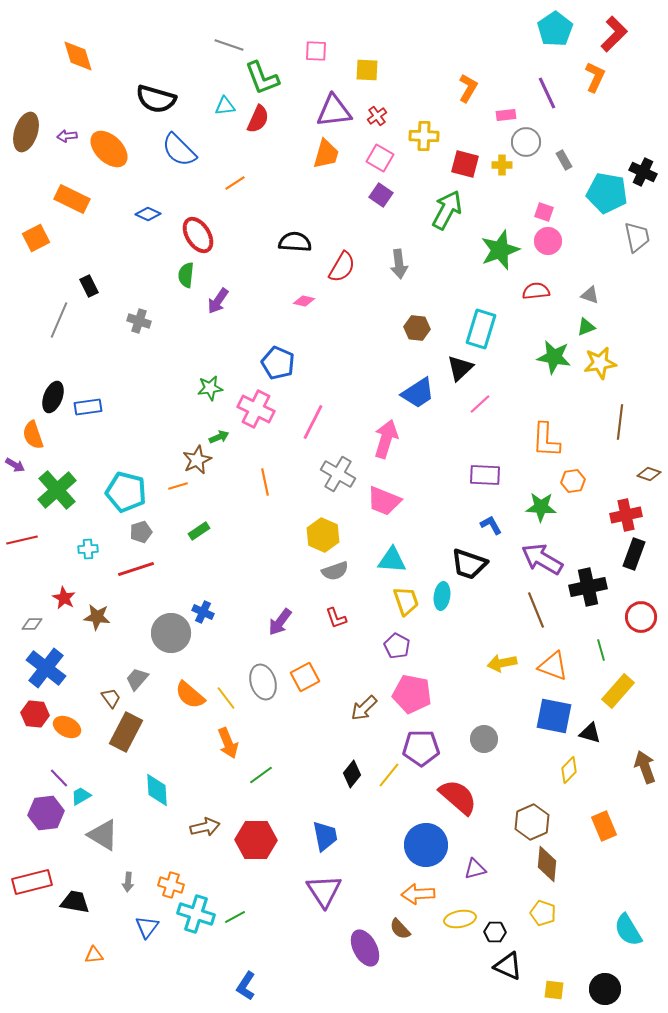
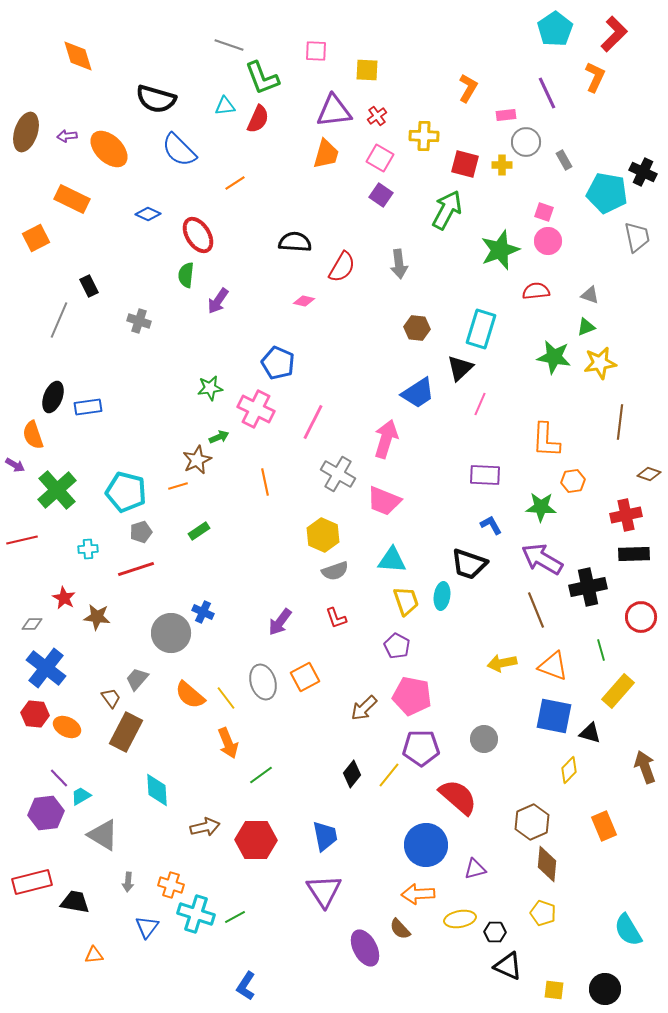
pink line at (480, 404): rotated 25 degrees counterclockwise
black rectangle at (634, 554): rotated 68 degrees clockwise
pink pentagon at (412, 694): moved 2 px down
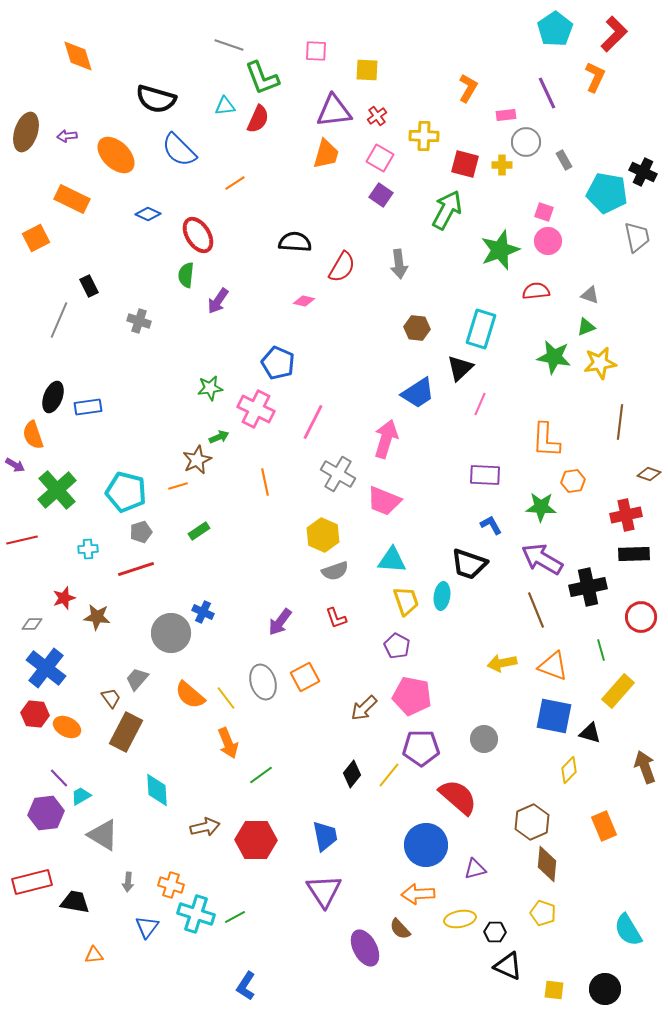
orange ellipse at (109, 149): moved 7 px right, 6 px down
red star at (64, 598): rotated 25 degrees clockwise
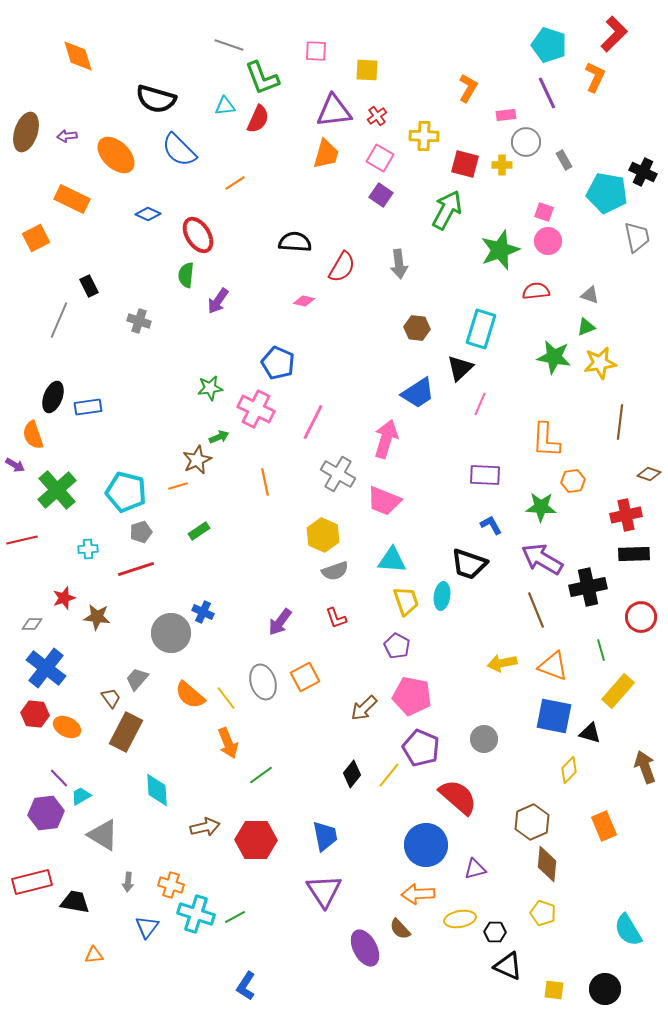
cyan pentagon at (555, 29): moved 6 px left, 16 px down; rotated 20 degrees counterclockwise
purple pentagon at (421, 748): rotated 24 degrees clockwise
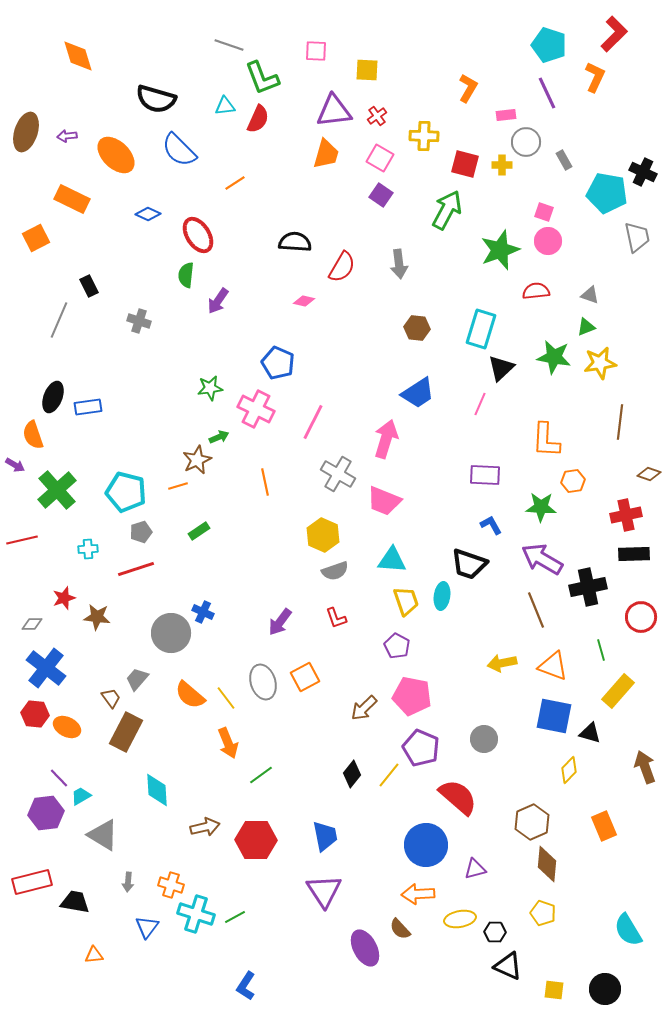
black triangle at (460, 368): moved 41 px right
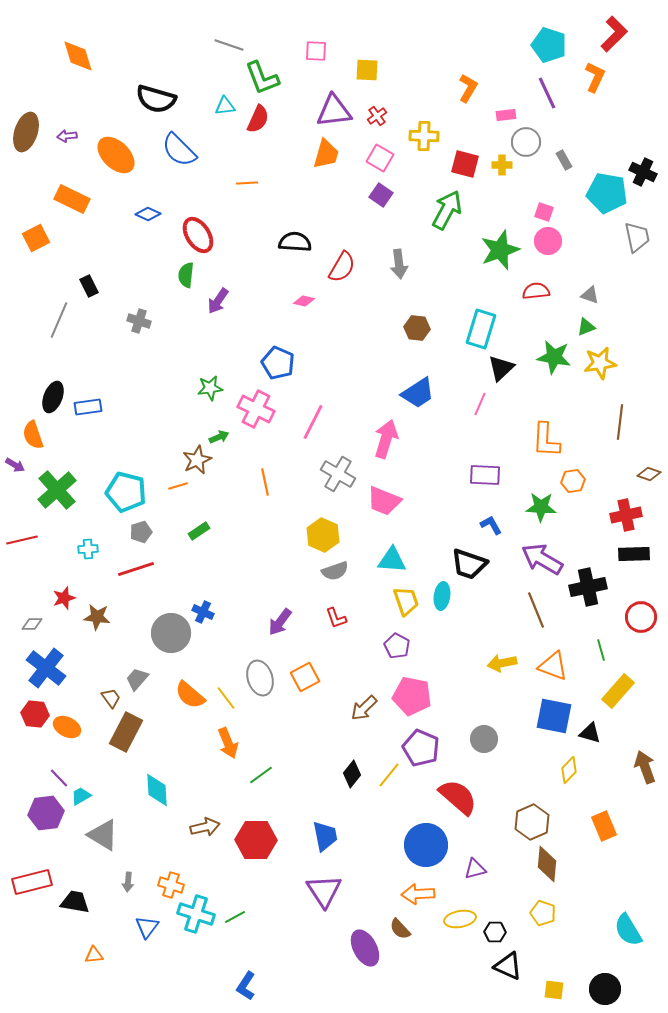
orange line at (235, 183): moved 12 px right; rotated 30 degrees clockwise
gray ellipse at (263, 682): moved 3 px left, 4 px up
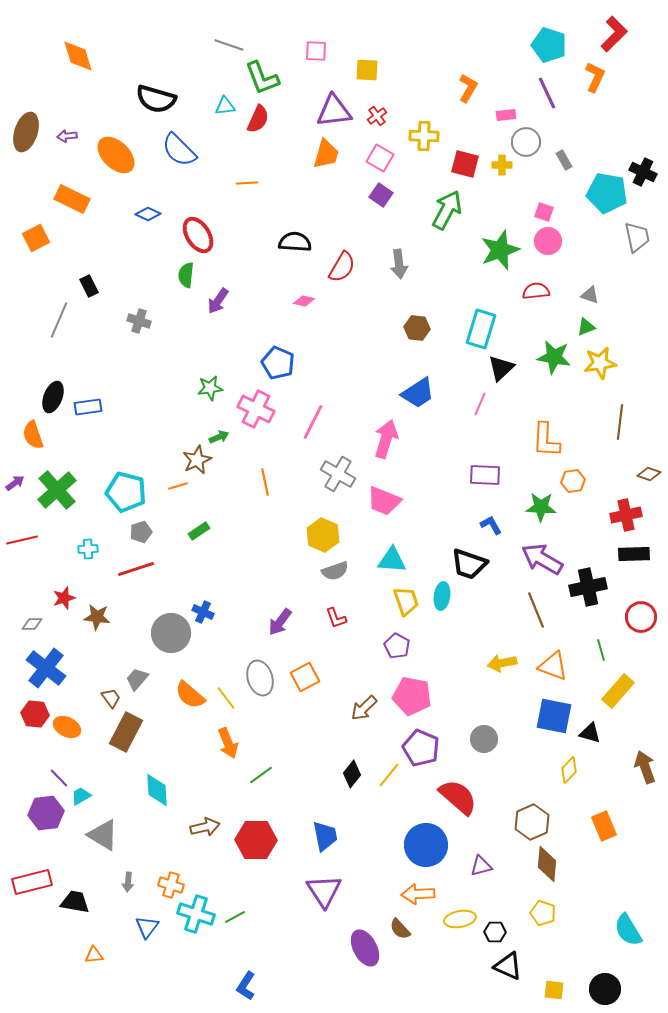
purple arrow at (15, 465): moved 18 px down; rotated 66 degrees counterclockwise
purple triangle at (475, 869): moved 6 px right, 3 px up
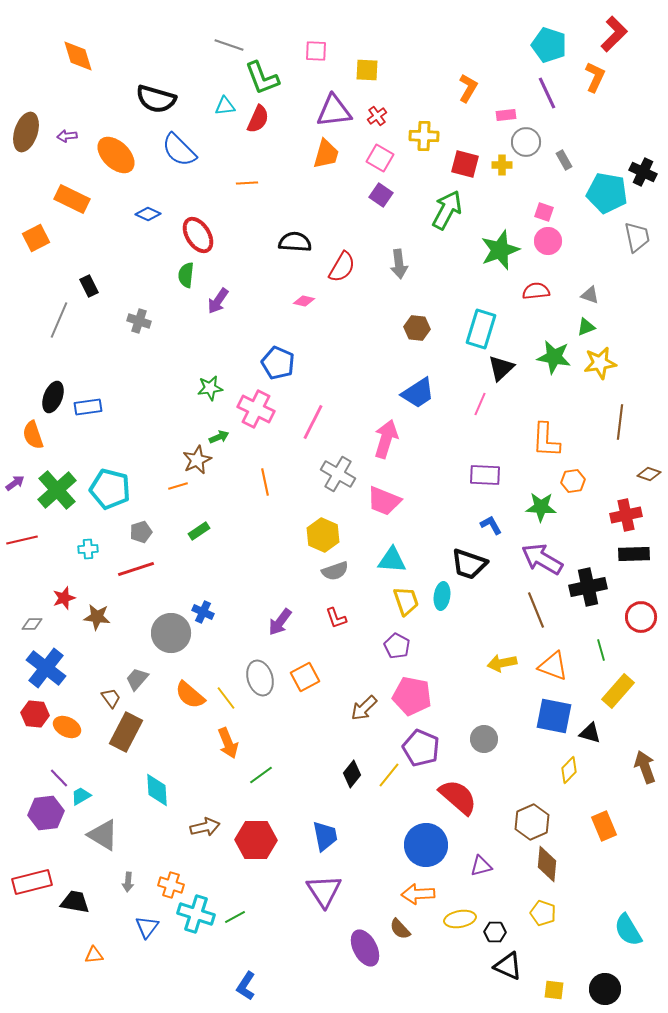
cyan pentagon at (126, 492): moved 16 px left, 3 px up
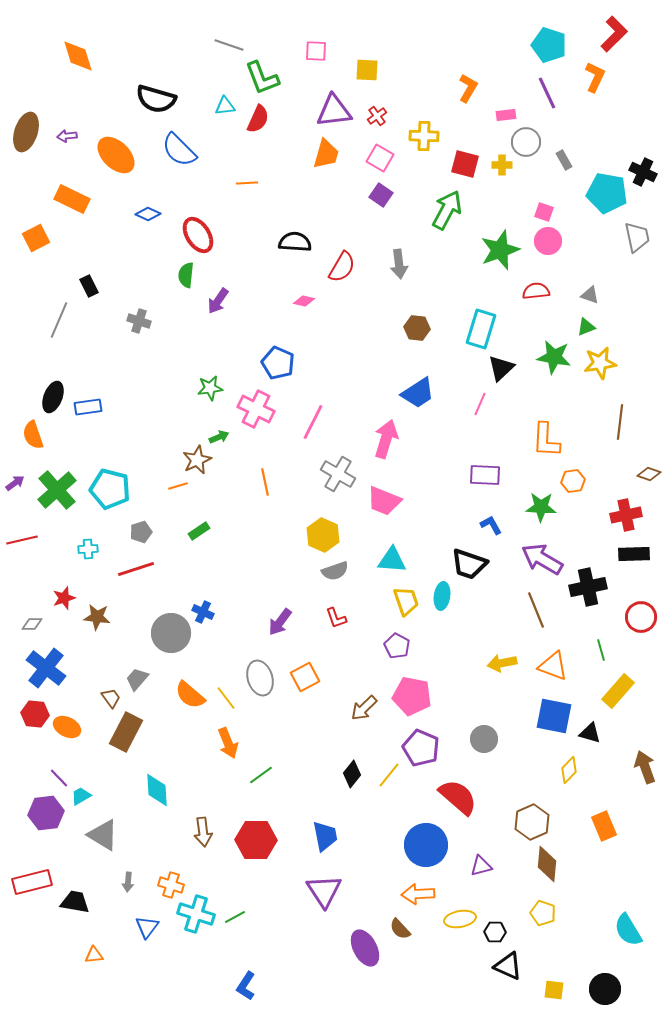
brown arrow at (205, 827): moved 2 px left, 5 px down; rotated 96 degrees clockwise
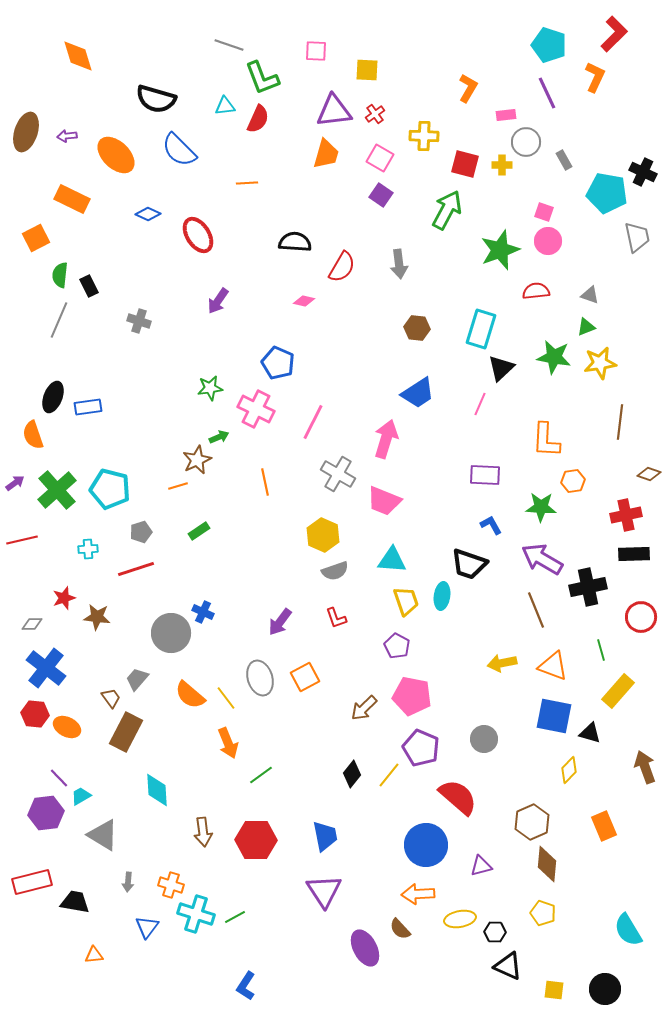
red cross at (377, 116): moved 2 px left, 2 px up
green semicircle at (186, 275): moved 126 px left
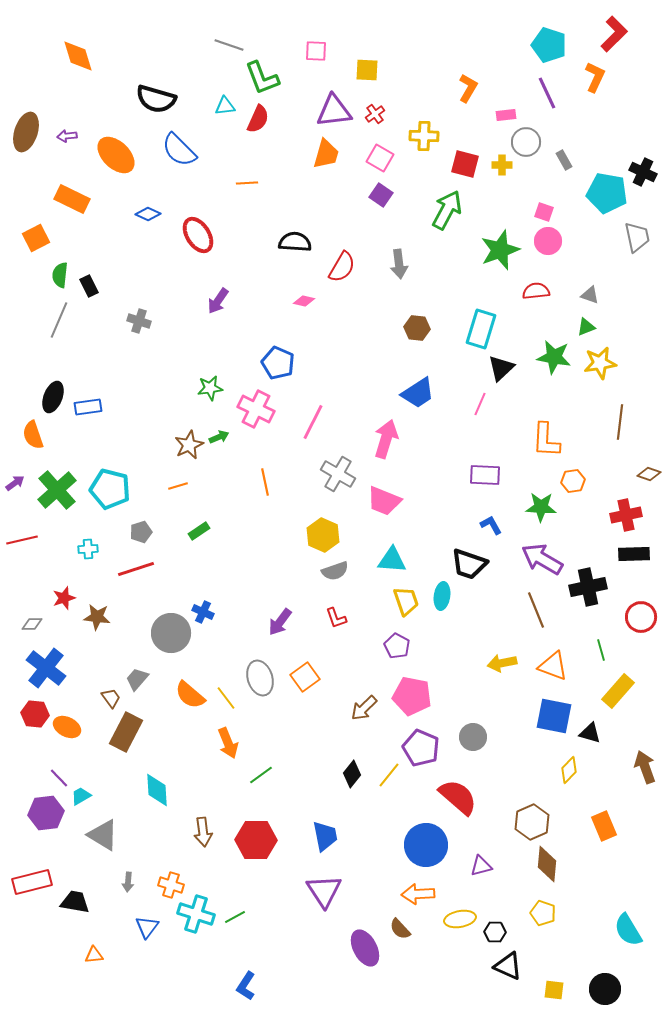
brown star at (197, 460): moved 8 px left, 15 px up
orange square at (305, 677): rotated 8 degrees counterclockwise
gray circle at (484, 739): moved 11 px left, 2 px up
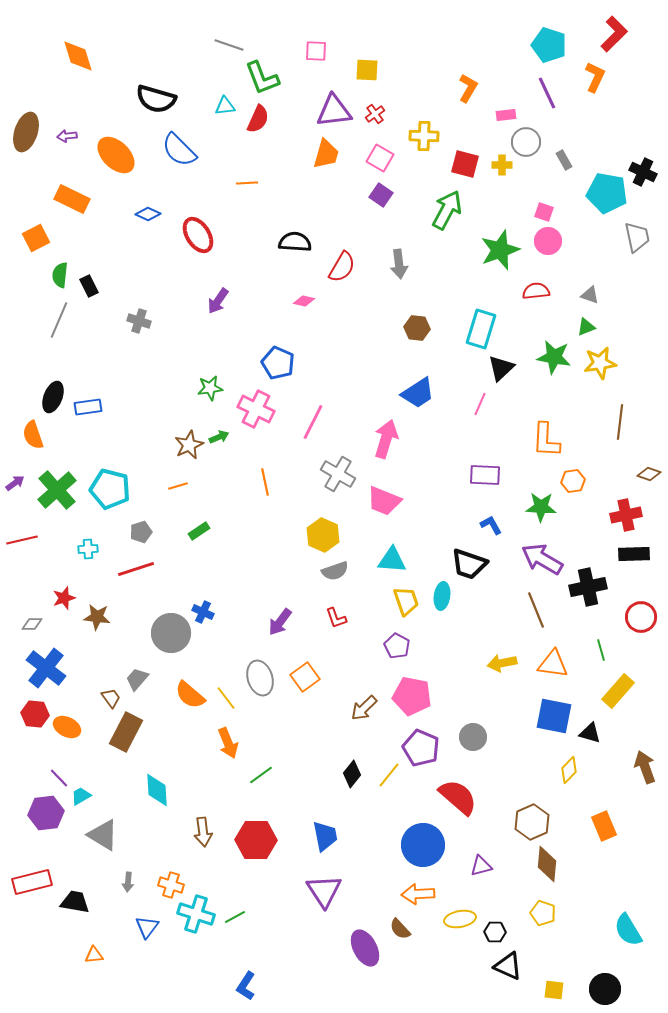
orange triangle at (553, 666): moved 2 px up; rotated 12 degrees counterclockwise
blue circle at (426, 845): moved 3 px left
